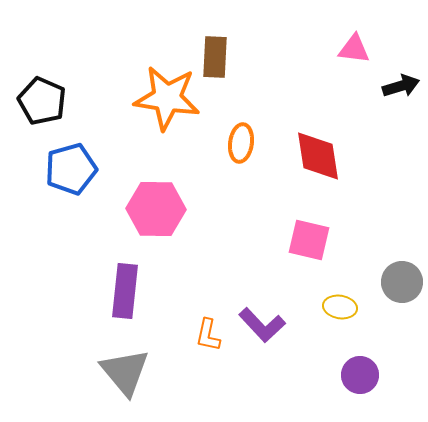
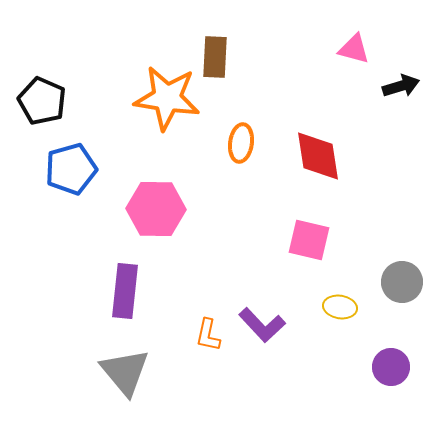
pink triangle: rotated 8 degrees clockwise
purple circle: moved 31 px right, 8 px up
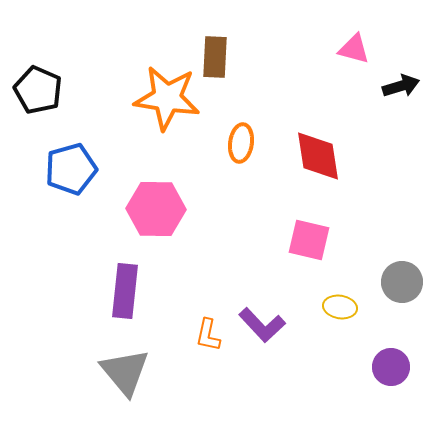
black pentagon: moved 4 px left, 11 px up
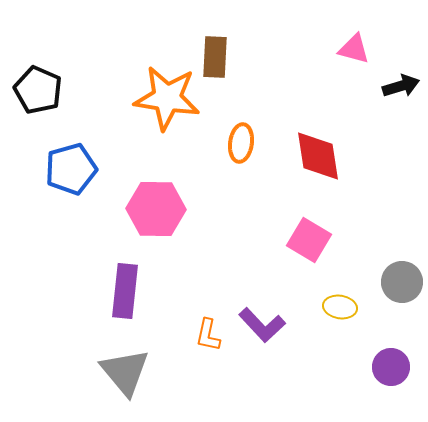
pink square: rotated 18 degrees clockwise
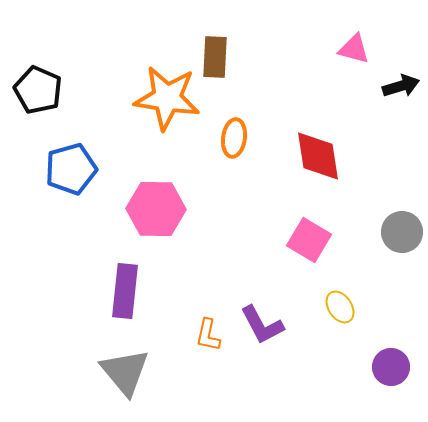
orange ellipse: moved 7 px left, 5 px up
gray circle: moved 50 px up
yellow ellipse: rotated 48 degrees clockwise
purple L-shape: rotated 15 degrees clockwise
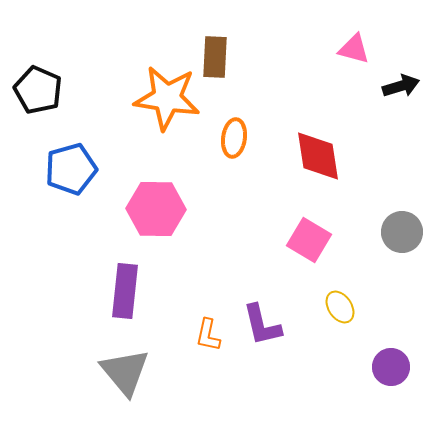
purple L-shape: rotated 15 degrees clockwise
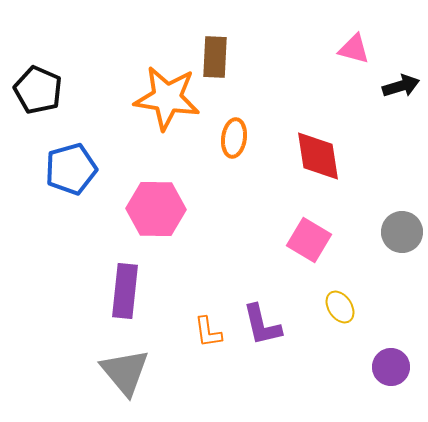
orange L-shape: moved 3 px up; rotated 20 degrees counterclockwise
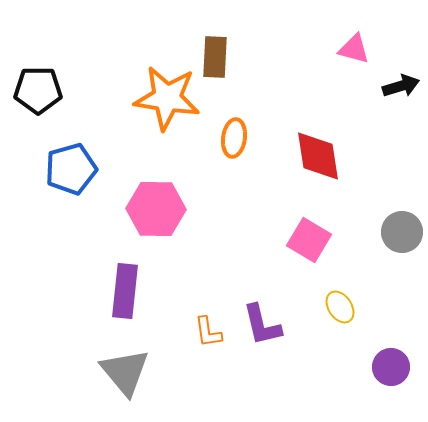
black pentagon: rotated 24 degrees counterclockwise
